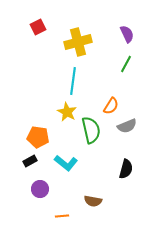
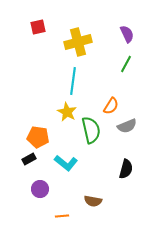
red square: rotated 14 degrees clockwise
black rectangle: moved 1 px left, 2 px up
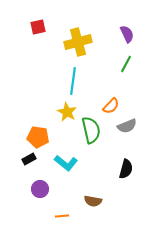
orange semicircle: rotated 12 degrees clockwise
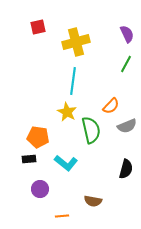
yellow cross: moved 2 px left
black rectangle: rotated 24 degrees clockwise
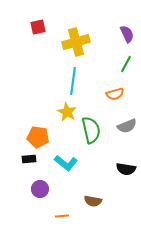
orange semicircle: moved 4 px right, 12 px up; rotated 30 degrees clockwise
black semicircle: rotated 84 degrees clockwise
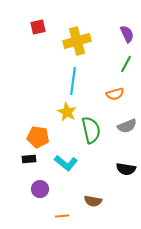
yellow cross: moved 1 px right, 1 px up
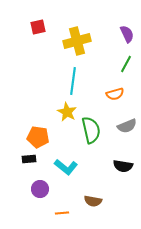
cyan L-shape: moved 4 px down
black semicircle: moved 3 px left, 3 px up
orange line: moved 3 px up
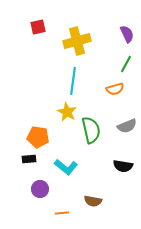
orange semicircle: moved 5 px up
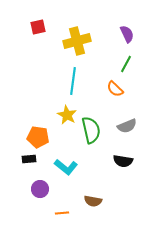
orange semicircle: rotated 60 degrees clockwise
yellow star: moved 3 px down
black semicircle: moved 5 px up
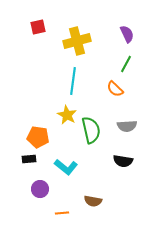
gray semicircle: rotated 18 degrees clockwise
